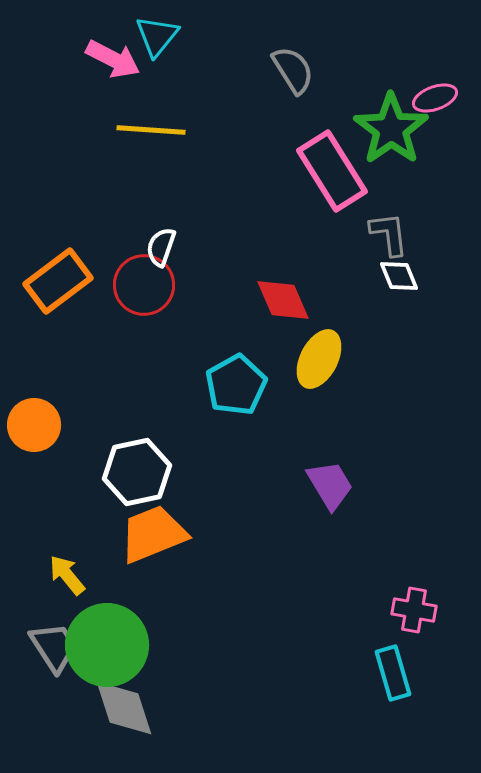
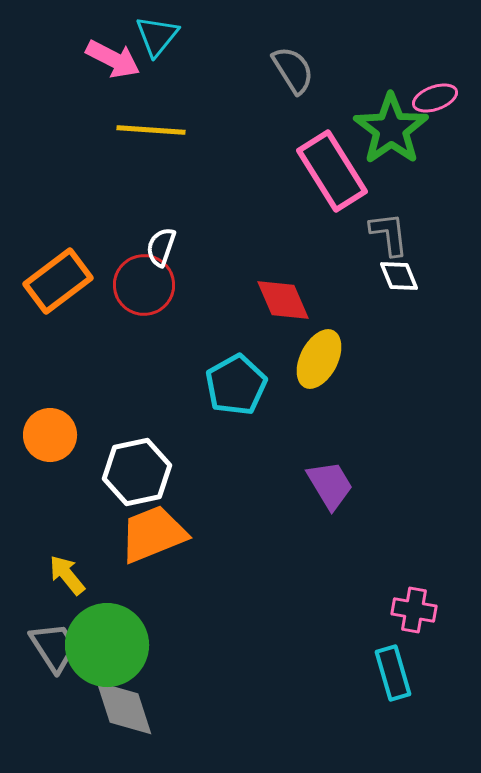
orange circle: moved 16 px right, 10 px down
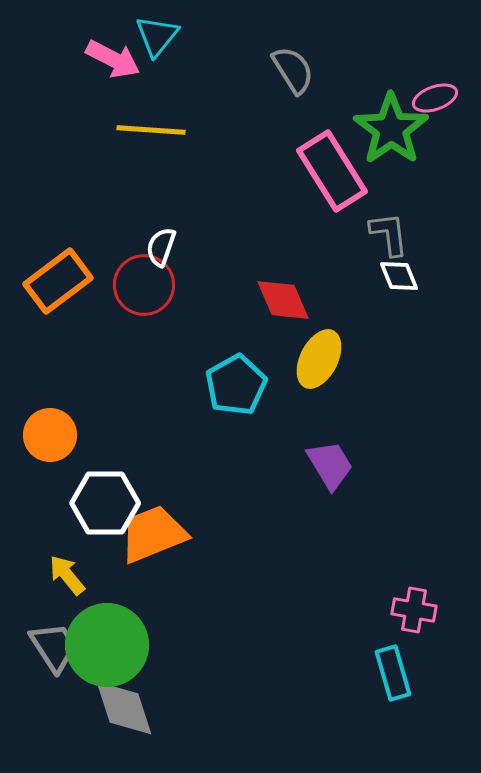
white hexagon: moved 32 px left, 31 px down; rotated 12 degrees clockwise
purple trapezoid: moved 20 px up
